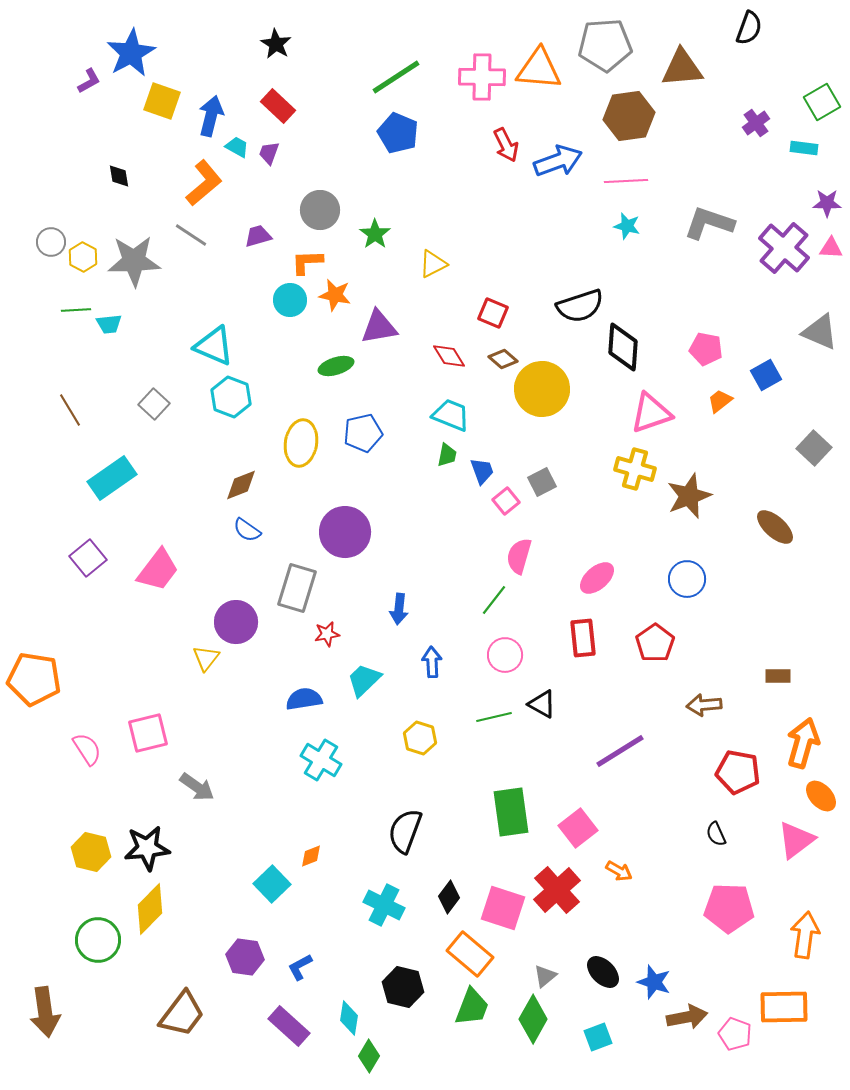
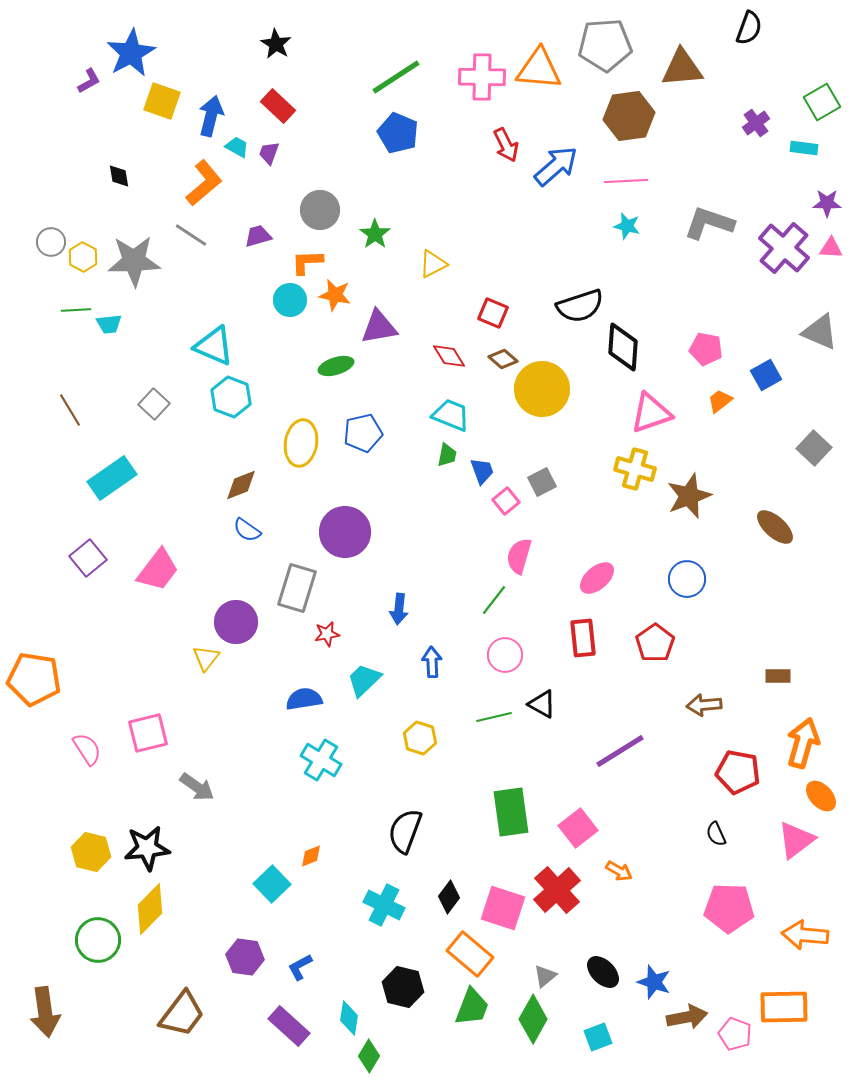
blue arrow at (558, 161): moved 2 px left, 5 px down; rotated 21 degrees counterclockwise
orange arrow at (805, 935): rotated 93 degrees counterclockwise
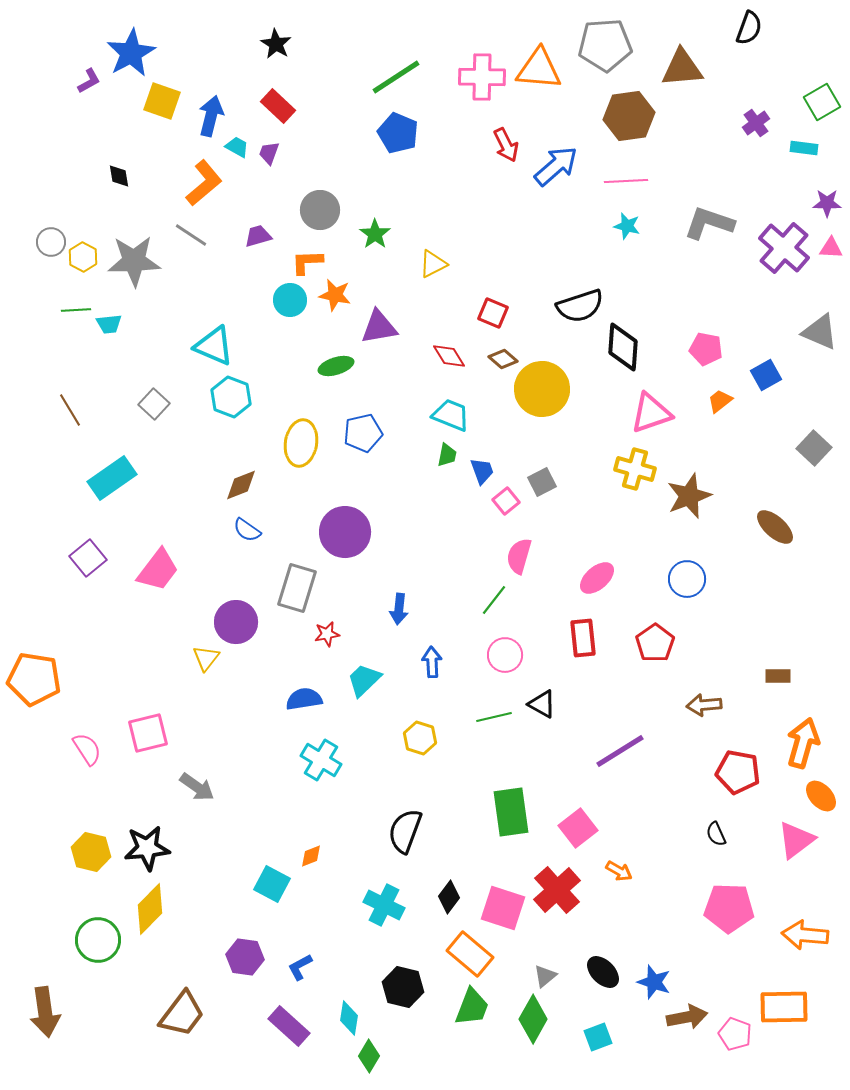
cyan square at (272, 884): rotated 18 degrees counterclockwise
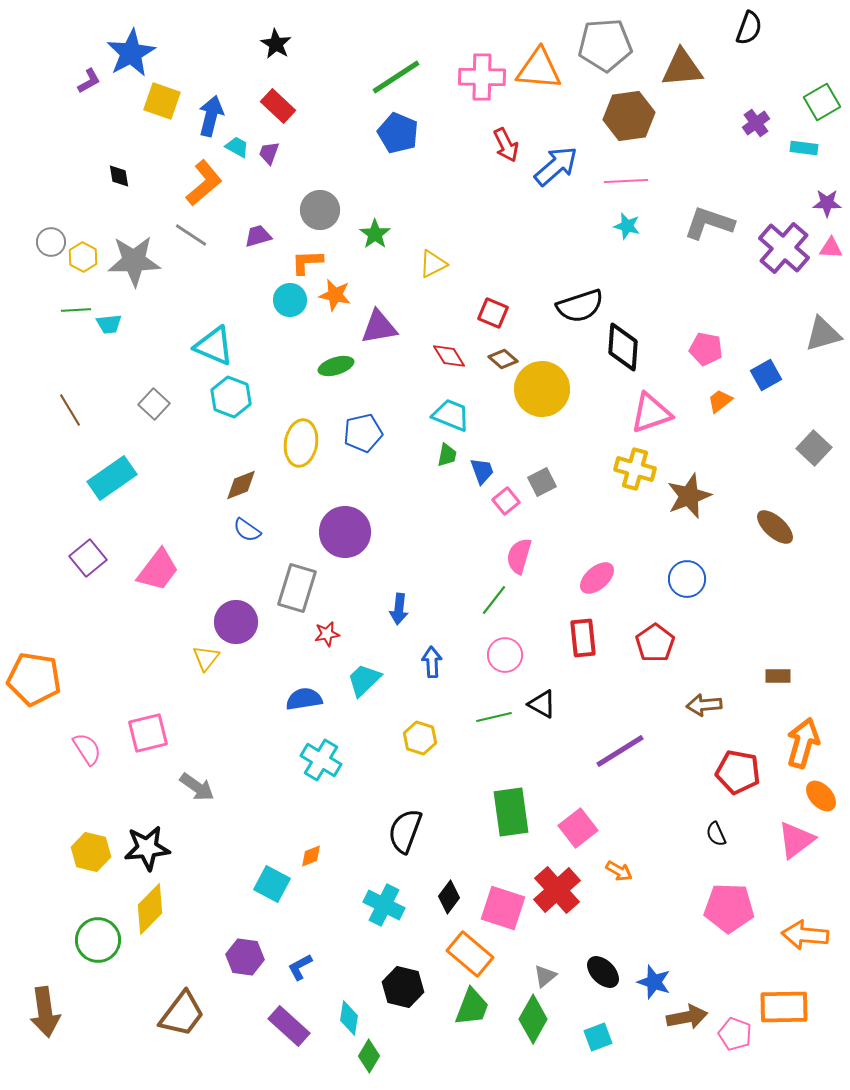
gray triangle at (820, 332): moved 3 px right, 2 px down; rotated 39 degrees counterclockwise
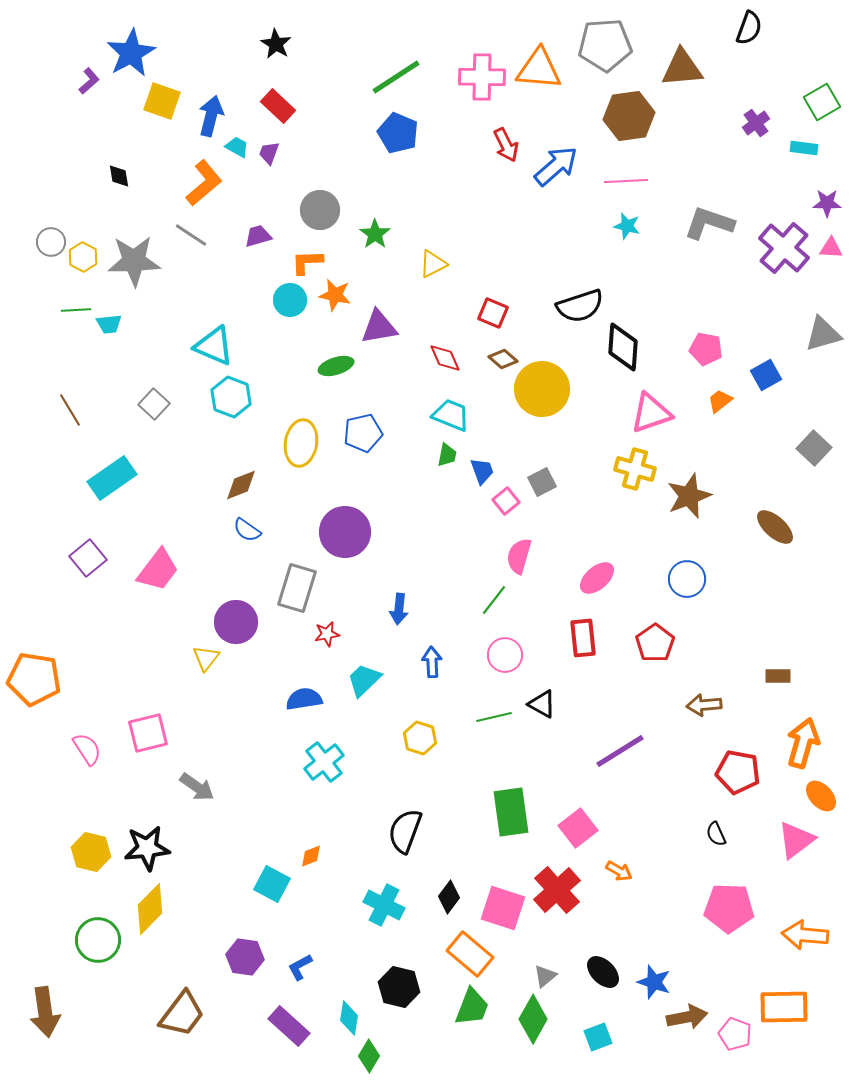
purple L-shape at (89, 81): rotated 12 degrees counterclockwise
red diamond at (449, 356): moved 4 px left, 2 px down; rotated 8 degrees clockwise
cyan cross at (321, 760): moved 3 px right, 2 px down; rotated 21 degrees clockwise
black hexagon at (403, 987): moved 4 px left
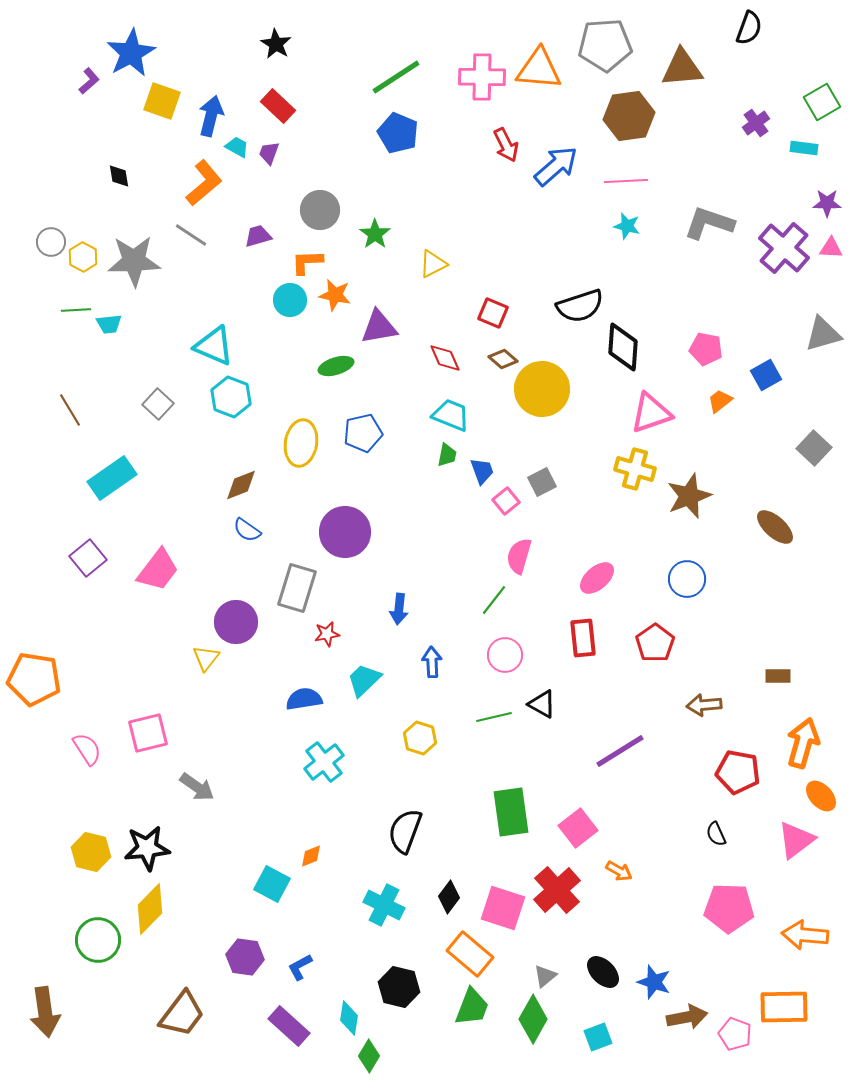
gray square at (154, 404): moved 4 px right
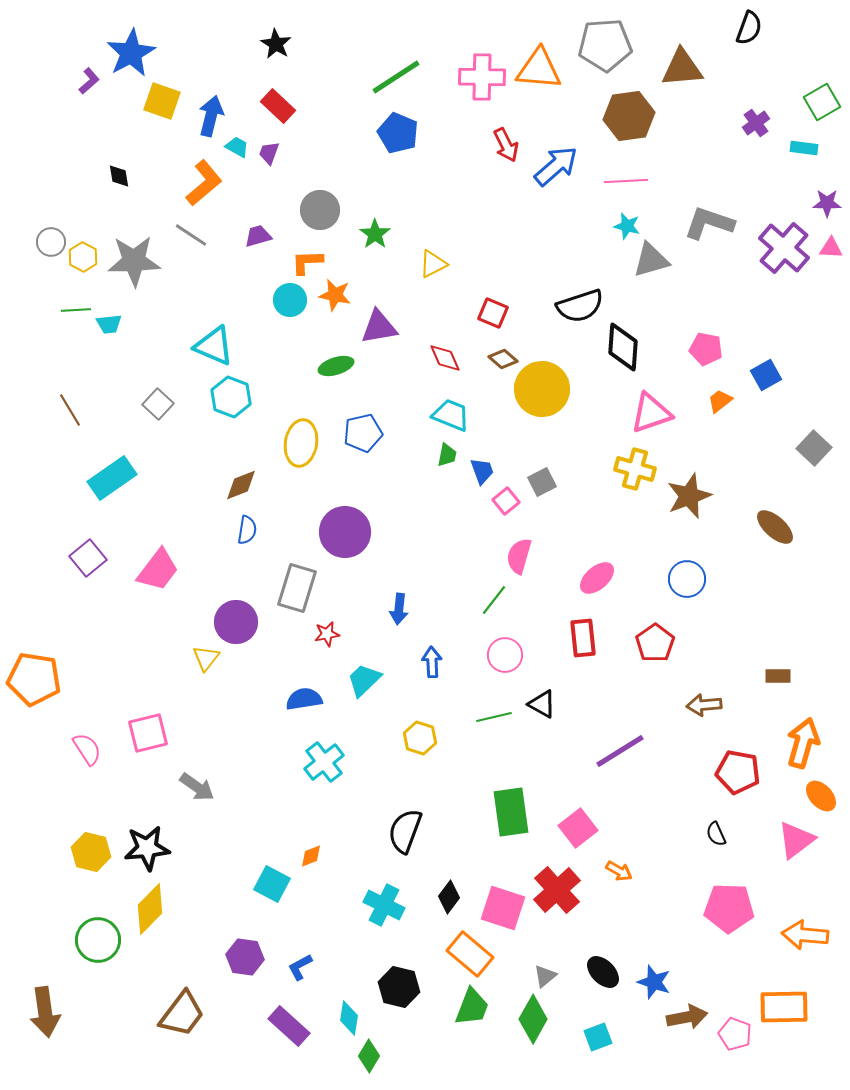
gray triangle at (823, 334): moved 172 px left, 74 px up
blue semicircle at (247, 530): rotated 116 degrees counterclockwise
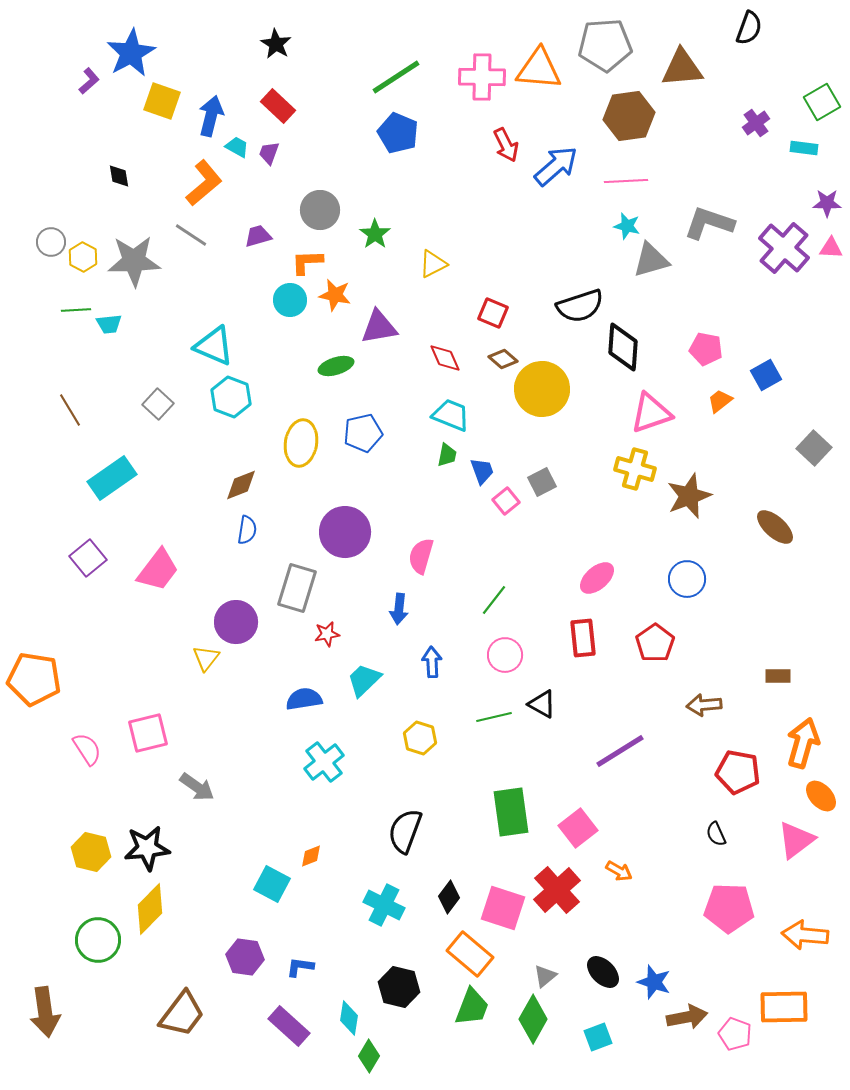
pink semicircle at (519, 556): moved 98 px left
blue L-shape at (300, 967): rotated 36 degrees clockwise
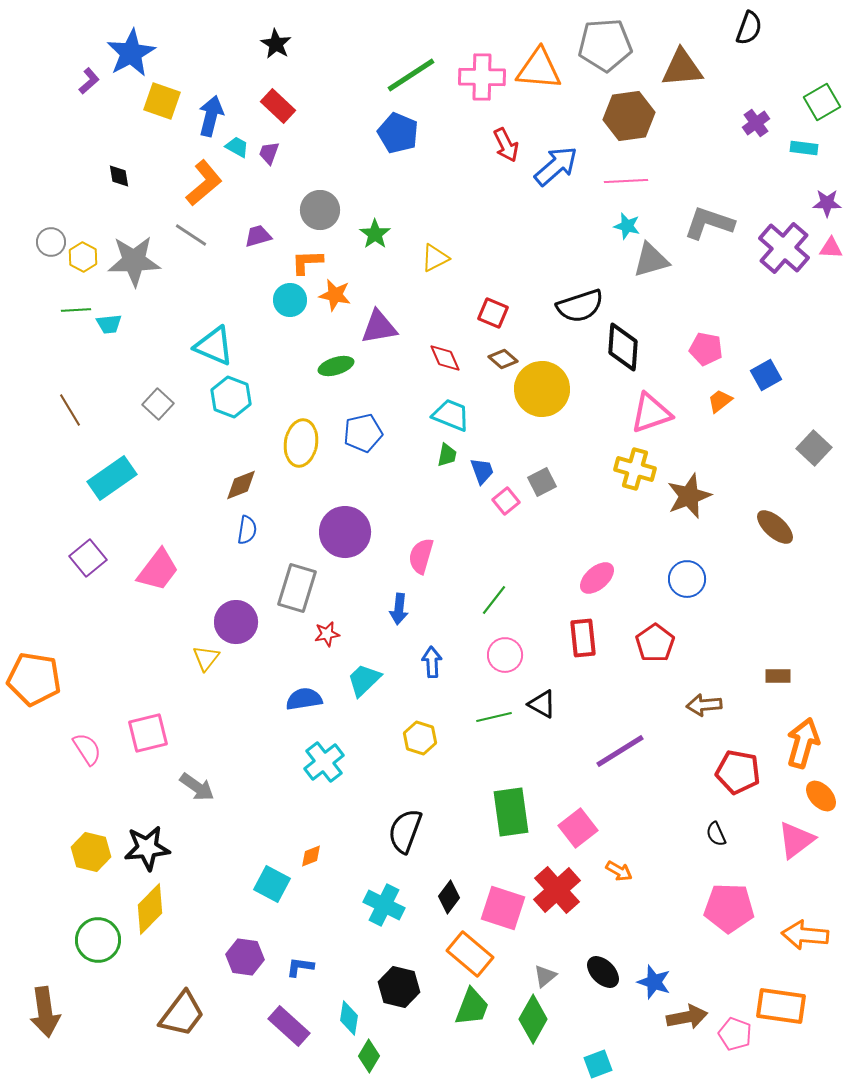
green line at (396, 77): moved 15 px right, 2 px up
yellow triangle at (433, 264): moved 2 px right, 6 px up
orange rectangle at (784, 1007): moved 3 px left, 1 px up; rotated 9 degrees clockwise
cyan square at (598, 1037): moved 27 px down
